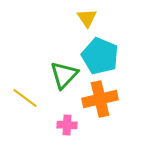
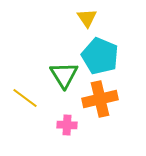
green triangle: rotated 16 degrees counterclockwise
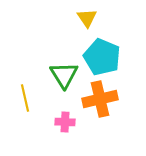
cyan pentagon: moved 2 px right, 1 px down
yellow line: rotated 40 degrees clockwise
pink cross: moved 2 px left, 3 px up
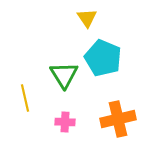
cyan pentagon: moved 1 px right, 1 px down
orange cross: moved 18 px right, 20 px down
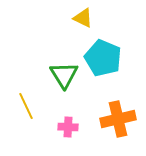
yellow triangle: moved 4 px left; rotated 30 degrees counterclockwise
yellow line: moved 1 px right, 8 px down; rotated 12 degrees counterclockwise
pink cross: moved 3 px right, 5 px down
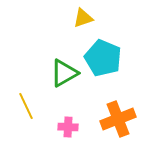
yellow triangle: rotated 45 degrees counterclockwise
green triangle: moved 2 px up; rotated 32 degrees clockwise
orange cross: rotated 8 degrees counterclockwise
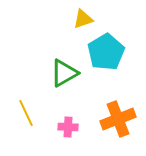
yellow triangle: moved 1 px down
cyan pentagon: moved 3 px right, 6 px up; rotated 18 degrees clockwise
yellow line: moved 7 px down
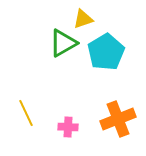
green triangle: moved 1 px left, 30 px up
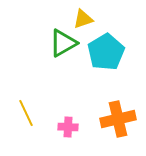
orange cross: rotated 8 degrees clockwise
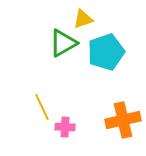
cyan pentagon: rotated 12 degrees clockwise
yellow line: moved 16 px right, 6 px up
orange cross: moved 5 px right, 1 px down
pink cross: moved 3 px left
